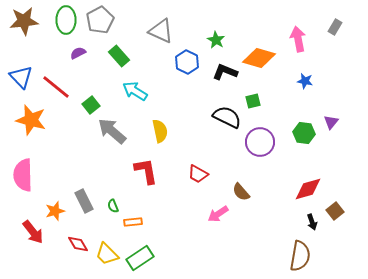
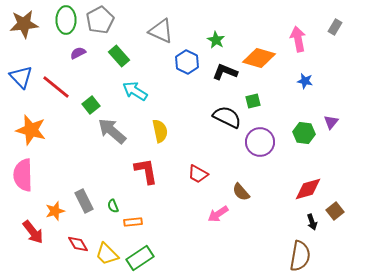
brown star at (24, 21): moved 3 px down
orange star at (31, 120): moved 10 px down
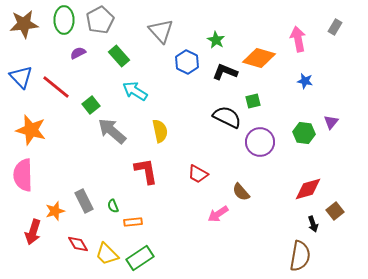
green ellipse at (66, 20): moved 2 px left
gray triangle at (161, 31): rotated 24 degrees clockwise
black arrow at (312, 222): moved 1 px right, 2 px down
red arrow at (33, 232): rotated 55 degrees clockwise
